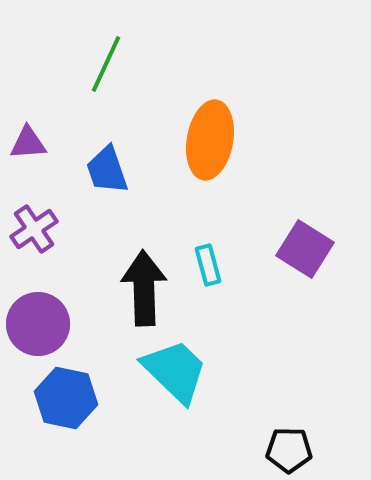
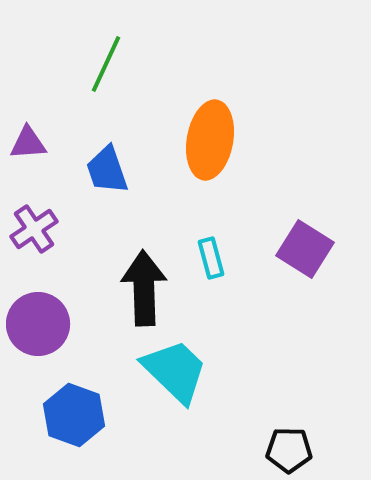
cyan rectangle: moved 3 px right, 7 px up
blue hexagon: moved 8 px right, 17 px down; rotated 8 degrees clockwise
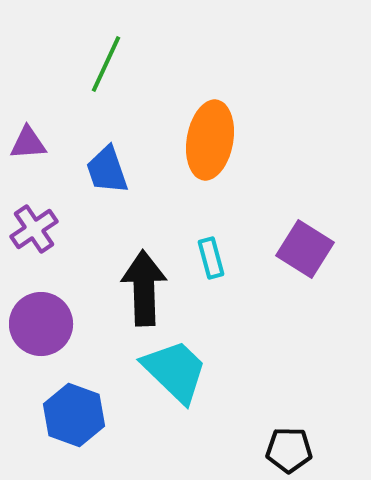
purple circle: moved 3 px right
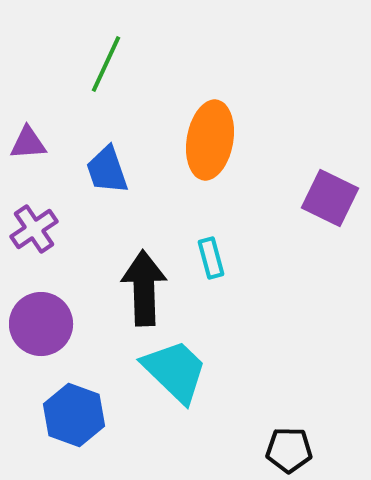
purple square: moved 25 px right, 51 px up; rotated 6 degrees counterclockwise
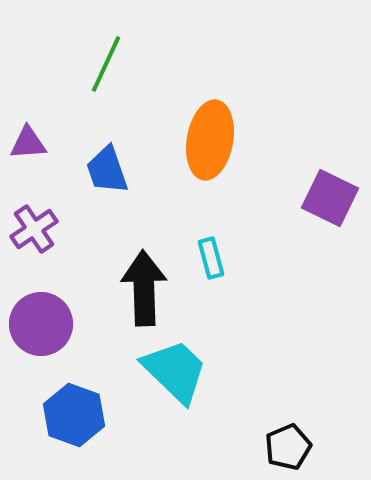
black pentagon: moved 1 px left, 3 px up; rotated 24 degrees counterclockwise
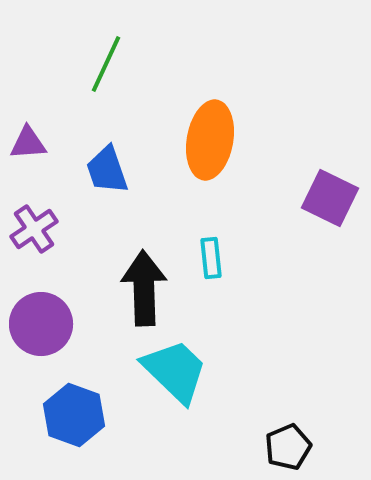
cyan rectangle: rotated 9 degrees clockwise
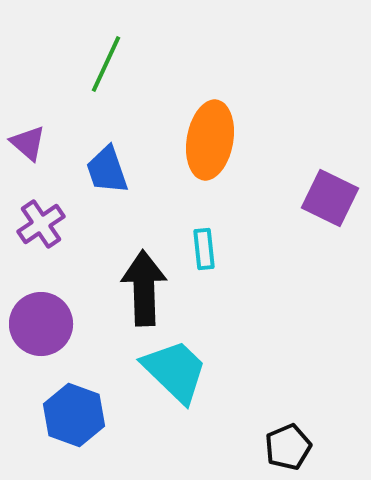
purple triangle: rotated 45 degrees clockwise
purple cross: moved 7 px right, 5 px up
cyan rectangle: moved 7 px left, 9 px up
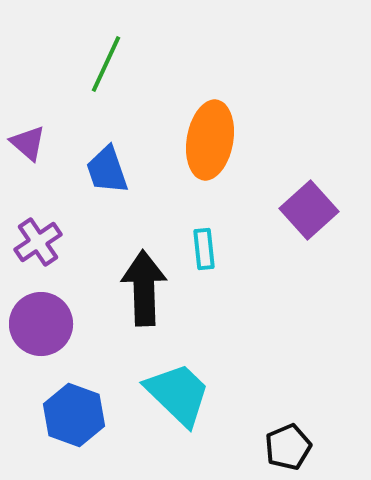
purple square: moved 21 px left, 12 px down; rotated 22 degrees clockwise
purple cross: moved 3 px left, 18 px down
cyan trapezoid: moved 3 px right, 23 px down
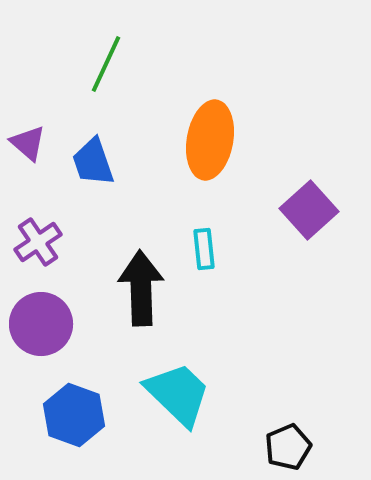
blue trapezoid: moved 14 px left, 8 px up
black arrow: moved 3 px left
